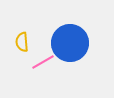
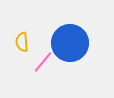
pink line: rotated 20 degrees counterclockwise
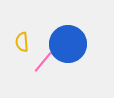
blue circle: moved 2 px left, 1 px down
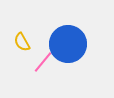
yellow semicircle: rotated 24 degrees counterclockwise
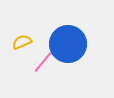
yellow semicircle: rotated 96 degrees clockwise
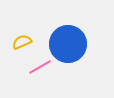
pink line: moved 3 px left, 5 px down; rotated 20 degrees clockwise
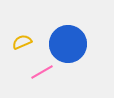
pink line: moved 2 px right, 5 px down
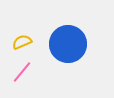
pink line: moved 20 px left; rotated 20 degrees counterclockwise
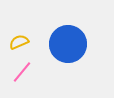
yellow semicircle: moved 3 px left
